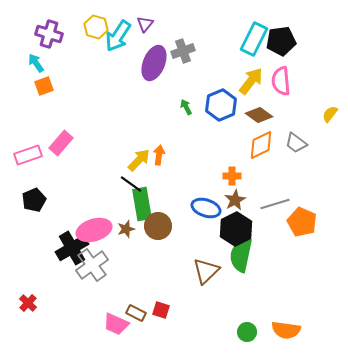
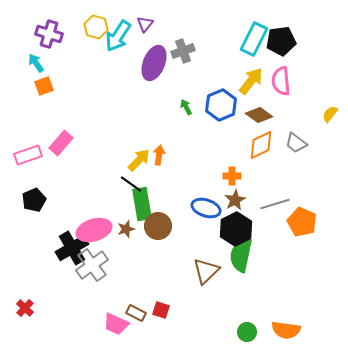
red cross at (28, 303): moved 3 px left, 5 px down
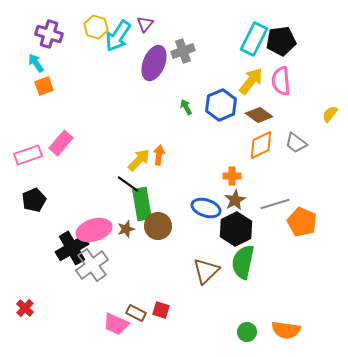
black line at (131, 184): moved 3 px left
green semicircle at (241, 255): moved 2 px right, 7 px down
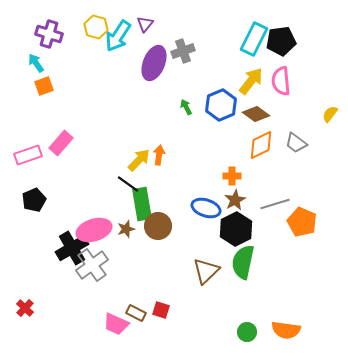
brown diamond at (259, 115): moved 3 px left, 1 px up
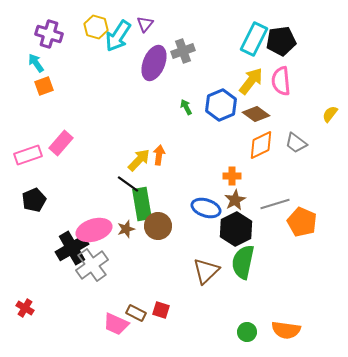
red cross at (25, 308): rotated 12 degrees counterclockwise
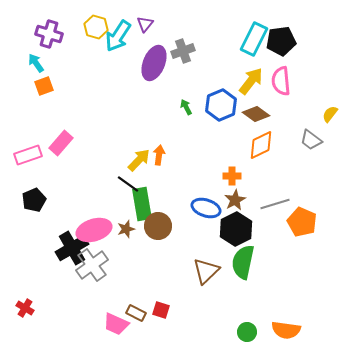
gray trapezoid at (296, 143): moved 15 px right, 3 px up
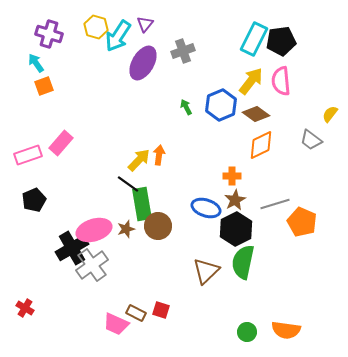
purple ellipse at (154, 63): moved 11 px left; rotated 8 degrees clockwise
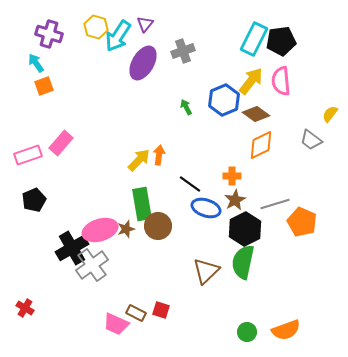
blue hexagon at (221, 105): moved 3 px right, 5 px up
black line at (128, 184): moved 62 px right
black hexagon at (236, 229): moved 9 px right
pink ellipse at (94, 230): moved 6 px right
orange semicircle at (286, 330): rotated 28 degrees counterclockwise
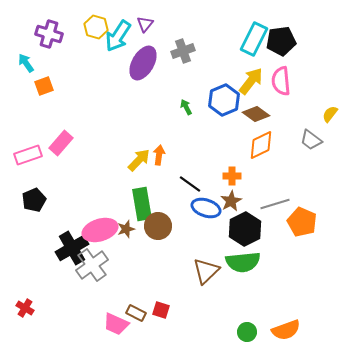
cyan arrow at (36, 63): moved 10 px left
brown star at (235, 200): moved 4 px left, 1 px down
green semicircle at (243, 262): rotated 108 degrees counterclockwise
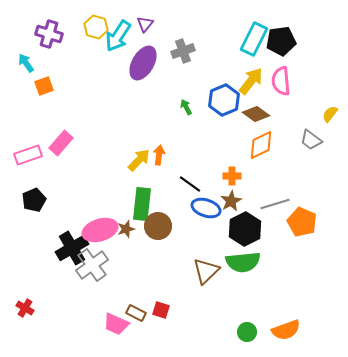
green rectangle at (142, 204): rotated 16 degrees clockwise
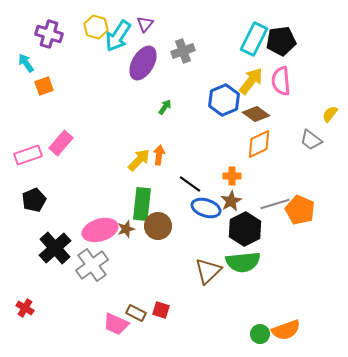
green arrow at (186, 107): moved 21 px left; rotated 63 degrees clockwise
orange diamond at (261, 145): moved 2 px left, 1 px up
orange pentagon at (302, 222): moved 2 px left, 12 px up
black cross at (72, 248): moved 17 px left; rotated 12 degrees counterclockwise
brown triangle at (206, 271): moved 2 px right
green circle at (247, 332): moved 13 px right, 2 px down
